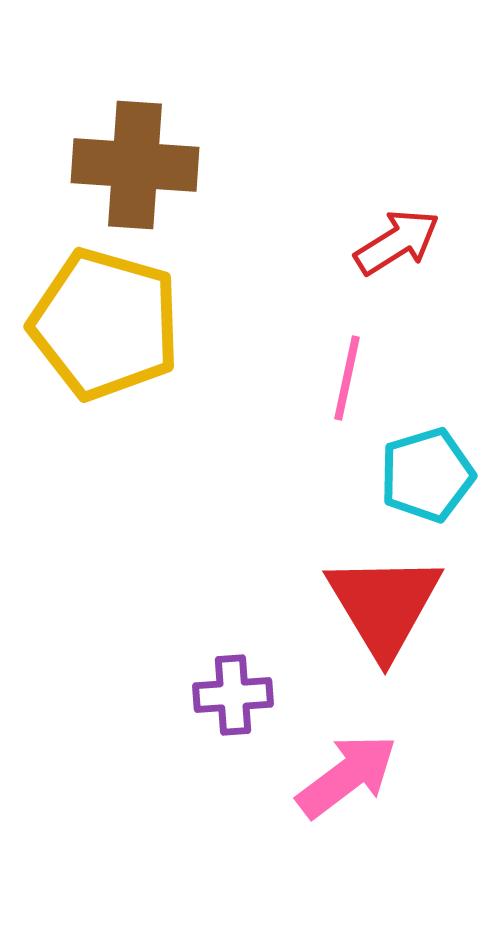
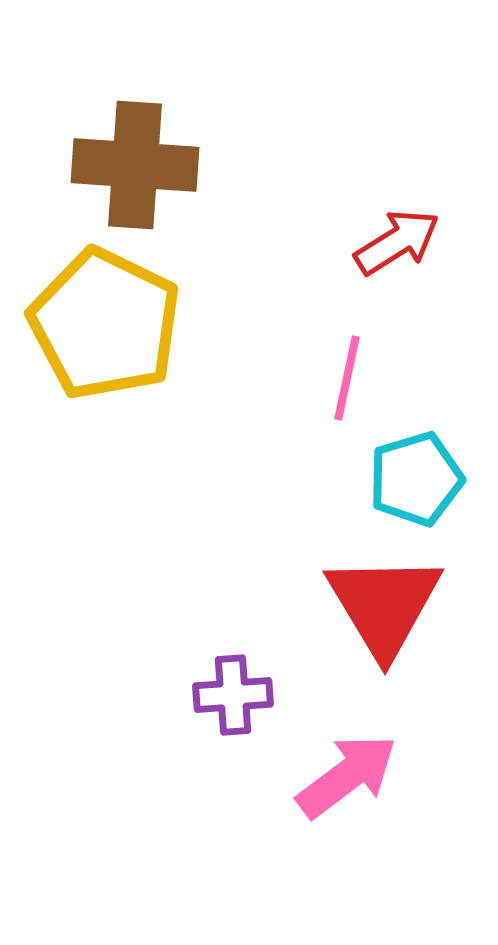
yellow pentagon: rotated 10 degrees clockwise
cyan pentagon: moved 11 px left, 4 px down
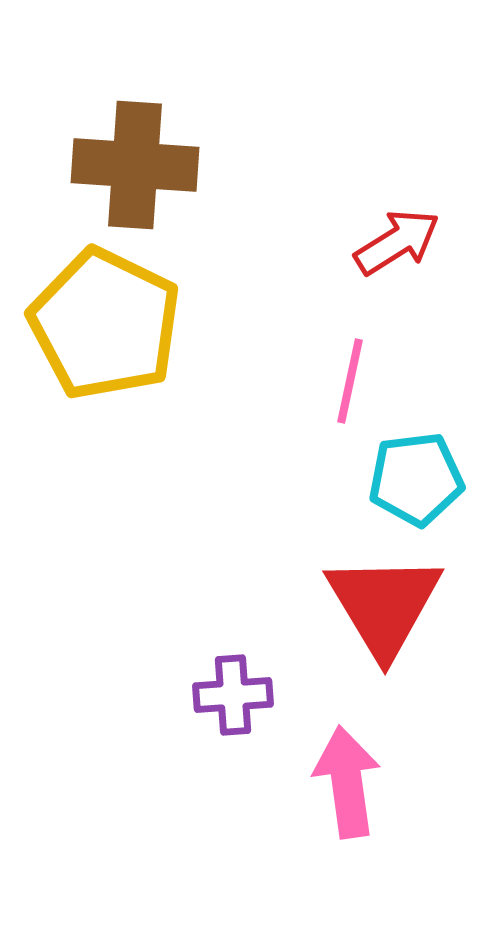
pink line: moved 3 px right, 3 px down
cyan pentagon: rotated 10 degrees clockwise
pink arrow: moved 6 px down; rotated 61 degrees counterclockwise
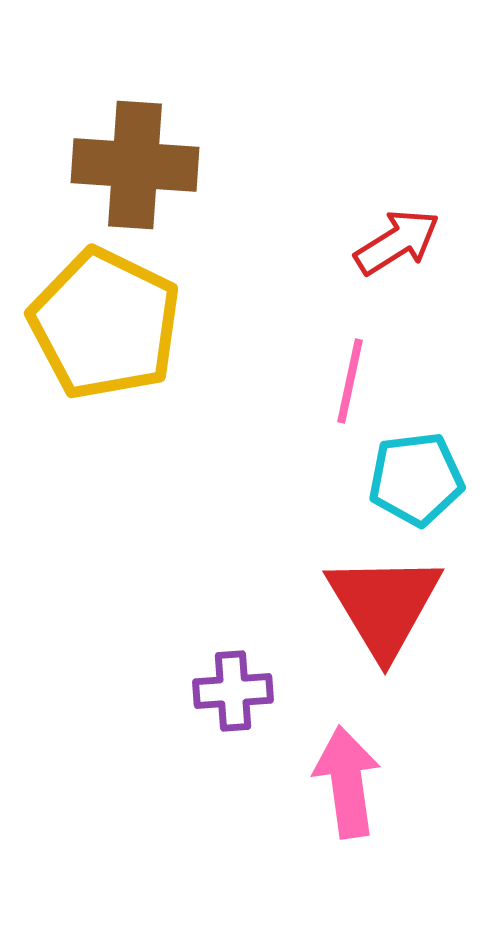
purple cross: moved 4 px up
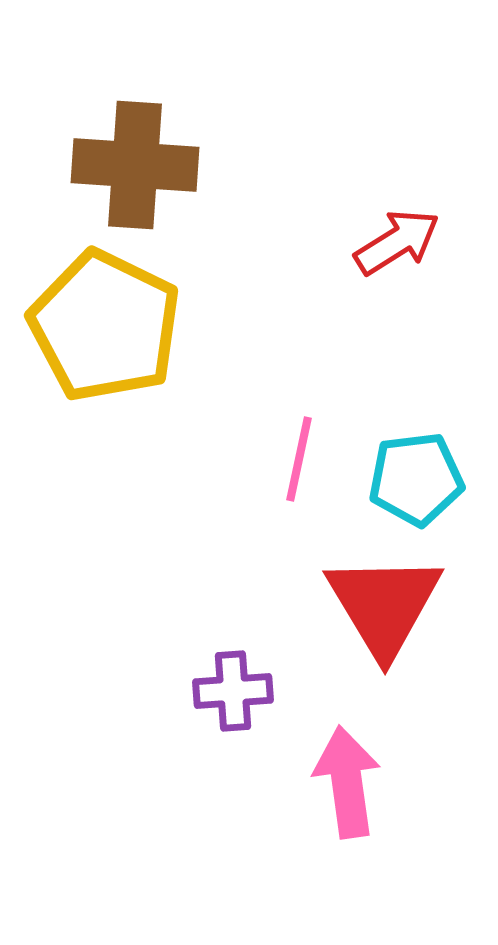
yellow pentagon: moved 2 px down
pink line: moved 51 px left, 78 px down
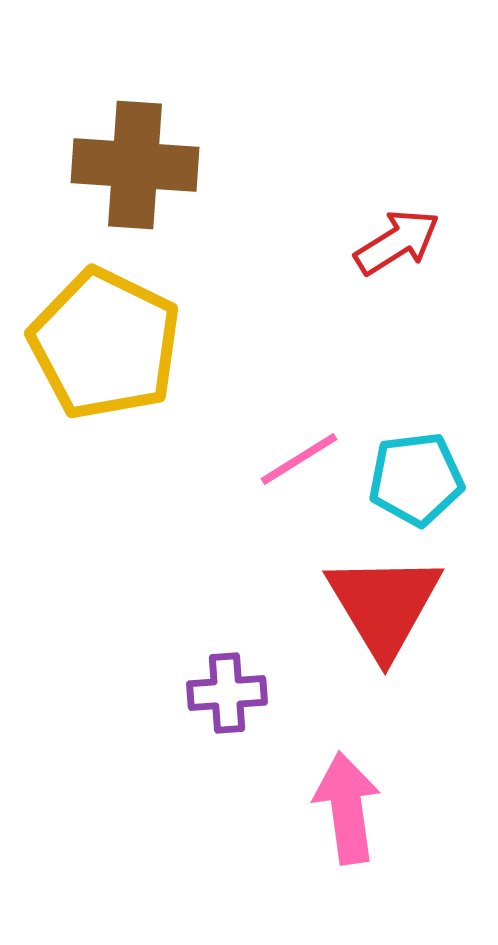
yellow pentagon: moved 18 px down
pink line: rotated 46 degrees clockwise
purple cross: moved 6 px left, 2 px down
pink arrow: moved 26 px down
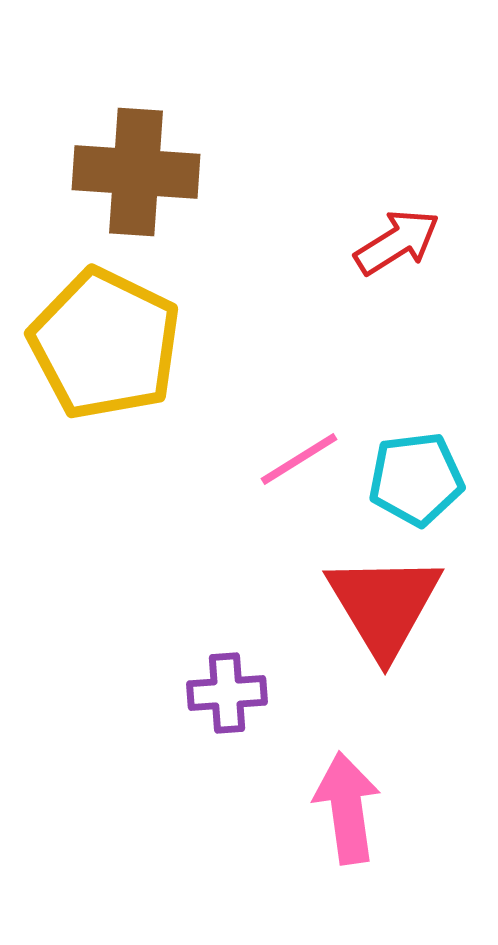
brown cross: moved 1 px right, 7 px down
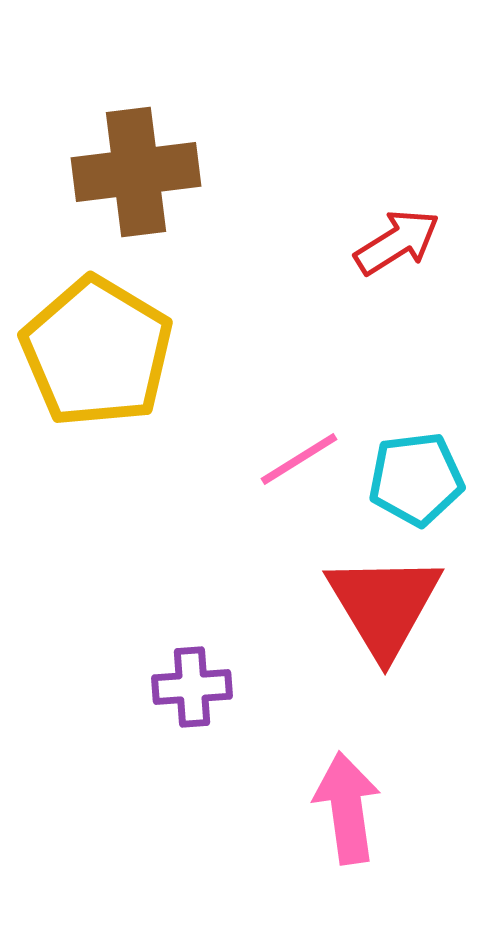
brown cross: rotated 11 degrees counterclockwise
yellow pentagon: moved 8 px left, 8 px down; rotated 5 degrees clockwise
purple cross: moved 35 px left, 6 px up
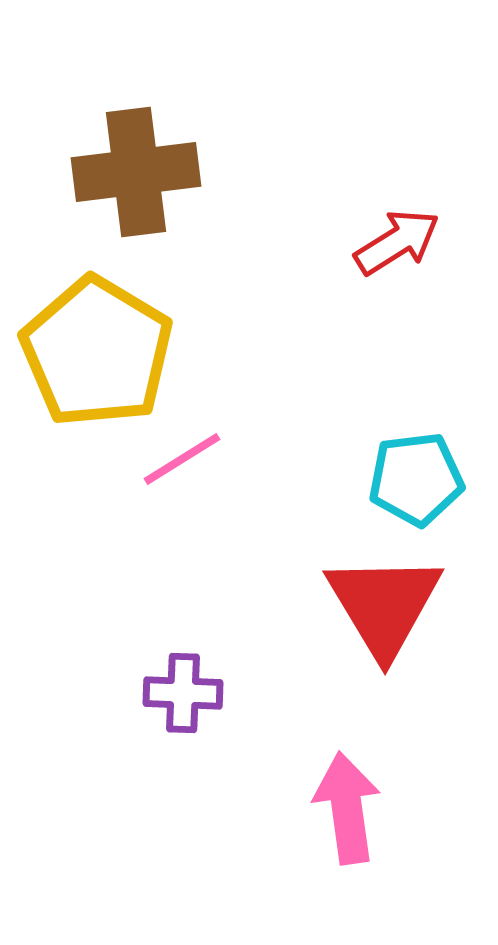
pink line: moved 117 px left
purple cross: moved 9 px left, 6 px down; rotated 6 degrees clockwise
